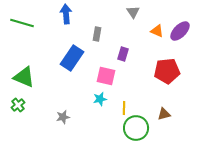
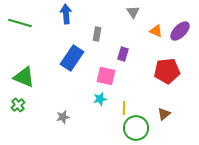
green line: moved 2 px left
orange triangle: moved 1 px left
brown triangle: rotated 24 degrees counterclockwise
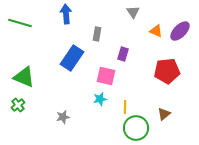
yellow line: moved 1 px right, 1 px up
